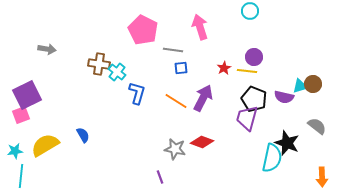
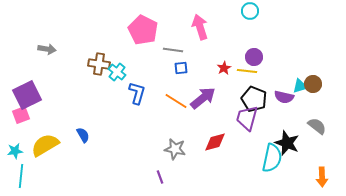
purple arrow: rotated 24 degrees clockwise
red diamond: moved 13 px right; rotated 35 degrees counterclockwise
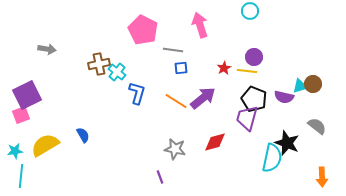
pink arrow: moved 2 px up
brown cross: rotated 20 degrees counterclockwise
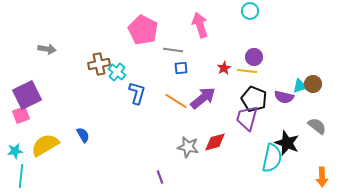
gray star: moved 13 px right, 2 px up
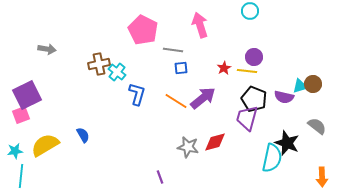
blue L-shape: moved 1 px down
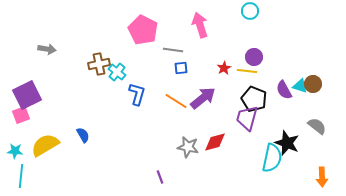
cyan triangle: rotated 35 degrees clockwise
purple semicircle: moved 7 px up; rotated 48 degrees clockwise
cyan star: rotated 14 degrees clockwise
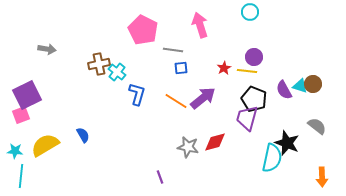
cyan circle: moved 1 px down
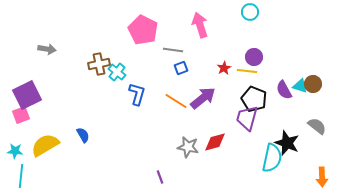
blue square: rotated 16 degrees counterclockwise
